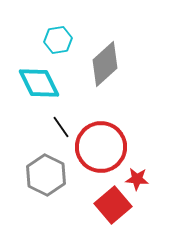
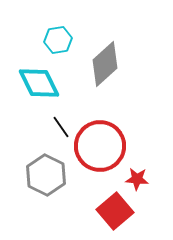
red circle: moved 1 px left, 1 px up
red square: moved 2 px right, 6 px down
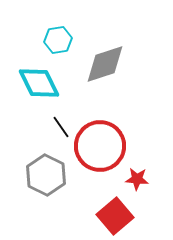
gray diamond: rotated 24 degrees clockwise
red square: moved 5 px down
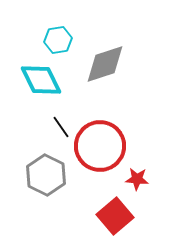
cyan diamond: moved 2 px right, 3 px up
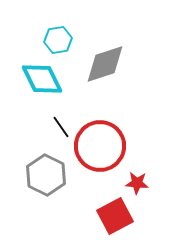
cyan diamond: moved 1 px right, 1 px up
red star: moved 4 px down
red square: rotated 12 degrees clockwise
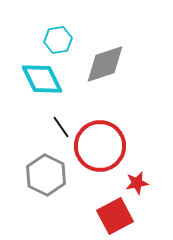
red star: rotated 15 degrees counterclockwise
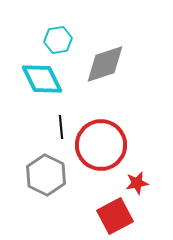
black line: rotated 30 degrees clockwise
red circle: moved 1 px right, 1 px up
